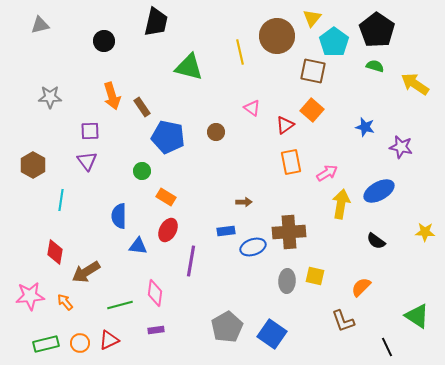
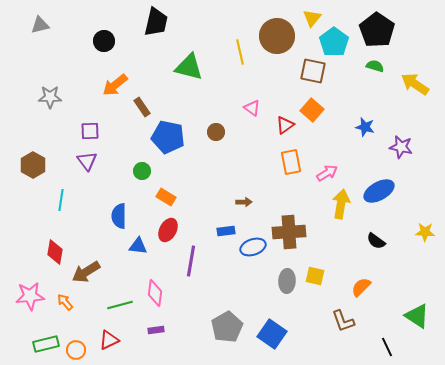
orange arrow at (112, 96): moved 3 px right, 11 px up; rotated 68 degrees clockwise
orange circle at (80, 343): moved 4 px left, 7 px down
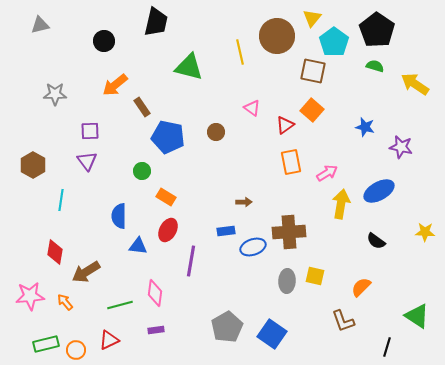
gray star at (50, 97): moved 5 px right, 3 px up
black line at (387, 347): rotated 42 degrees clockwise
